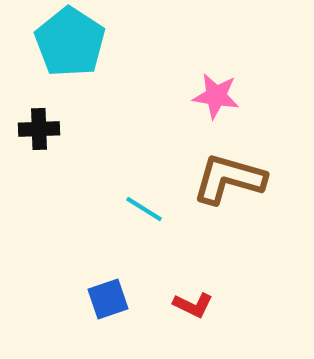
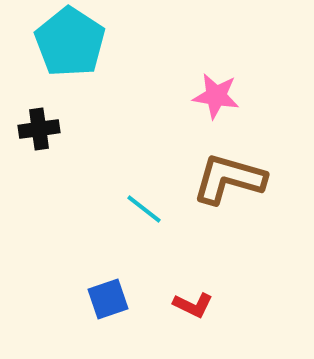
black cross: rotated 6 degrees counterclockwise
cyan line: rotated 6 degrees clockwise
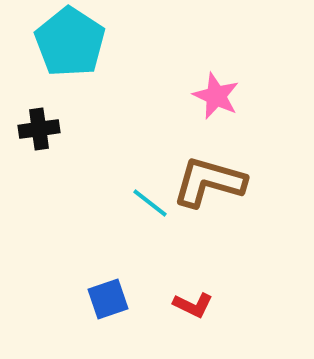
pink star: rotated 15 degrees clockwise
brown L-shape: moved 20 px left, 3 px down
cyan line: moved 6 px right, 6 px up
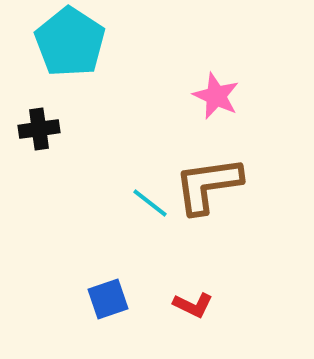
brown L-shape: moved 1 px left, 3 px down; rotated 24 degrees counterclockwise
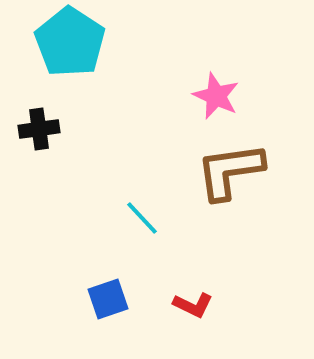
brown L-shape: moved 22 px right, 14 px up
cyan line: moved 8 px left, 15 px down; rotated 9 degrees clockwise
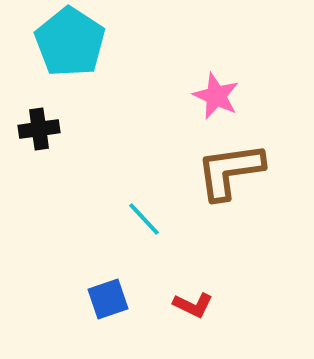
cyan line: moved 2 px right, 1 px down
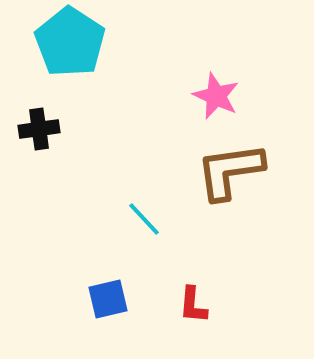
blue square: rotated 6 degrees clockwise
red L-shape: rotated 69 degrees clockwise
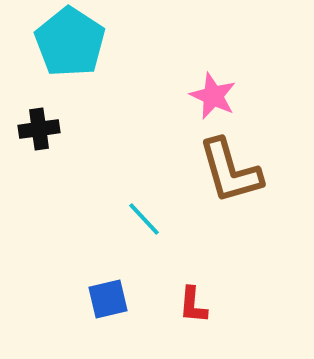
pink star: moved 3 px left
brown L-shape: rotated 98 degrees counterclockwise
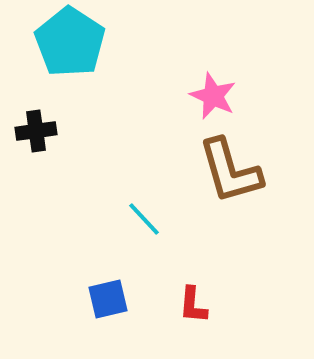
black cross: moved 3 px left, 2 px down
